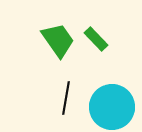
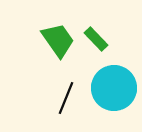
black line: rotated 12 degrees clockwise
cyan circle: moved 2 px right, 19 px up
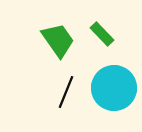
green rectangle: moved 6 px right, 5 px up
black line: moved 6 px up
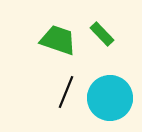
green trapezoid: rotated 36 degrees counterclockwise
cyan circle: moved 4 px left, 10 px down
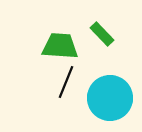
green trapezoid: moved 2 px right, 6 px down; rotated 15 degrees counterclockwise
black line: moved 10 px up
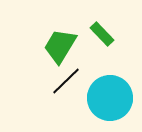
green trapezoid: rotated 63 degrees counterclockwise
black line: moved 1 px up; rotated 24 degrees clockwise
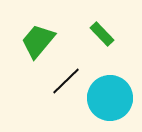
green trapezoid: moved 22 px left, 5 px up; rotated 9 degrees clockwise
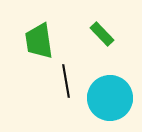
green trapezoid: moved 1 px right; rotated 48 degrees counterclockwise
black line: rotated 56 degrees counterclockwise
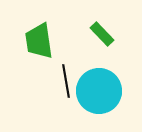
cyan circle: moved 11 px left, 7 px up
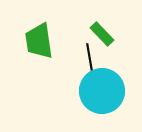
black line: moved 24 px right, 21 px up
cyan circle: moved 3 px right
